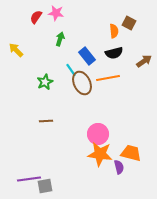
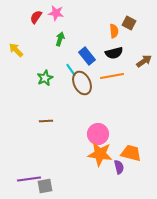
orange line: moved 4 px right, 2 px up
green star: moved 4 px up
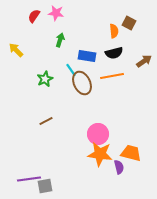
red semicircle: moved 2 px left, 1 px up
green arrow: moved 1 px down
blue rectangle: rotated 42 degrees counterclockwise
green star: moved 1 px down
brown line: rotated 24 degrees counterclockwise
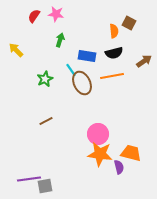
pink star: moved 1 px down
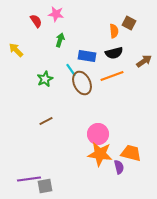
red semicircle: moved 2 px right, 5 px down; rotated 112 degrees clockwise
orange line: rotated 10 degrees counterclockwise
